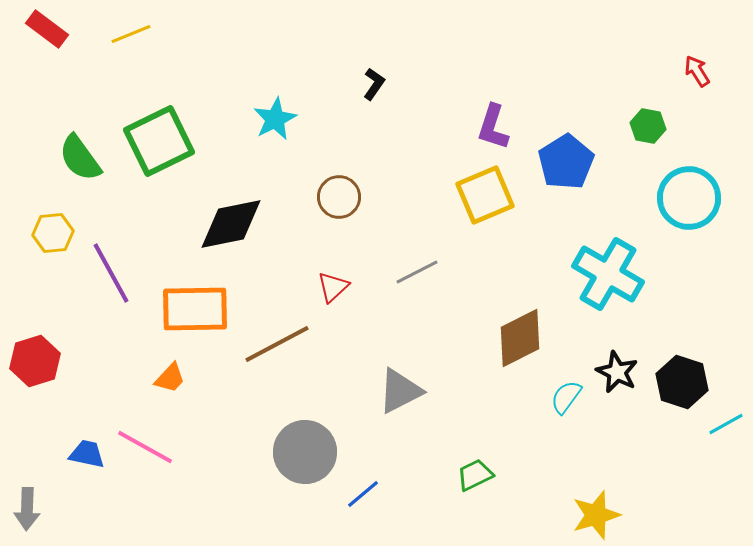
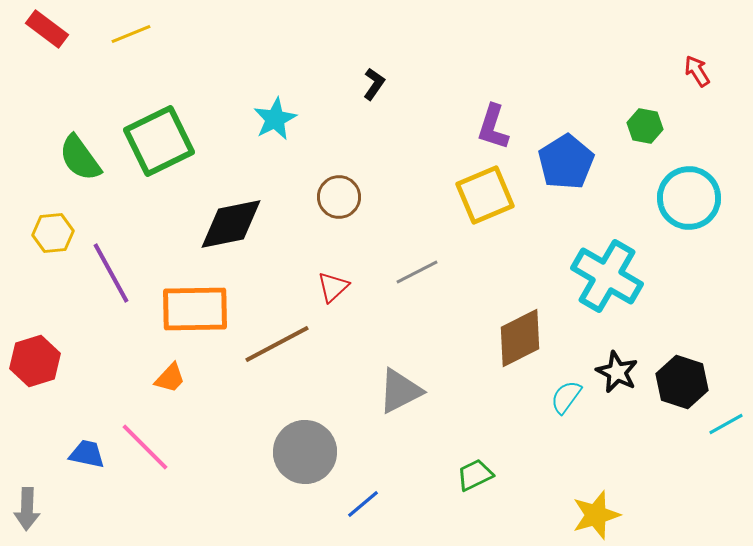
green hexagon: moved 3 px left
cyan cross: moved 1 px left, 2 px down
pink line: rotated 16 degrees clockwise
blue line: moved 10 px down
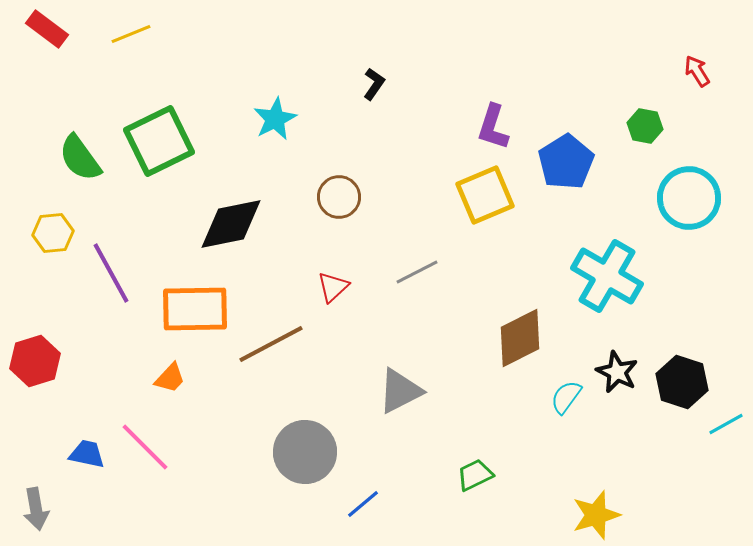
brown line: moved 6 px left
gray arrow: moved 9 px right; rotated 12 degrees counterclockwise
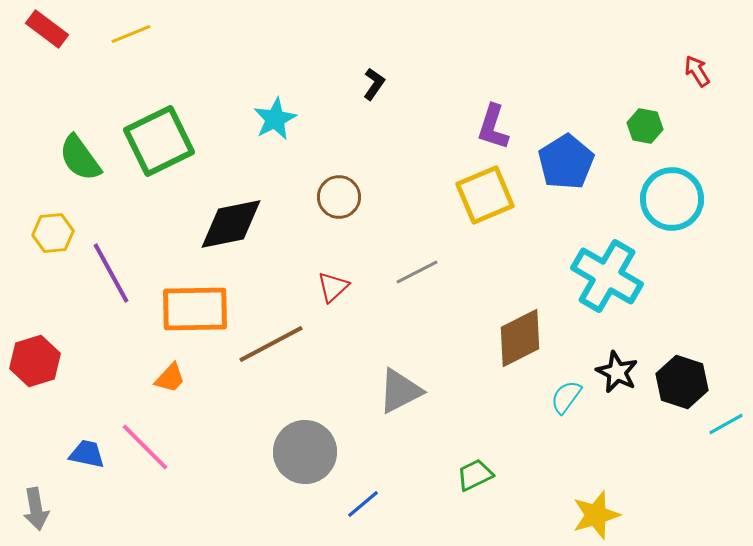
cyan circle: moved 17 px left, 1 px down
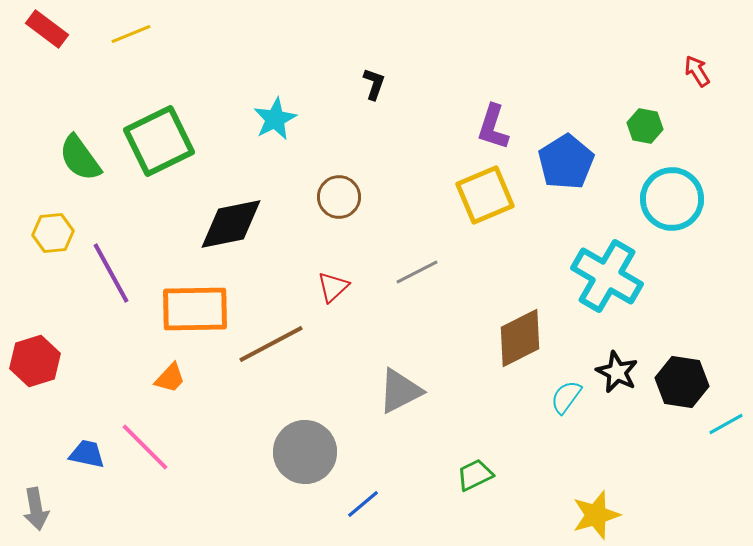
black L-shape: rotated 16 degrees counterclockwise
black hexagon: rotated 9 degrees counterclockwise
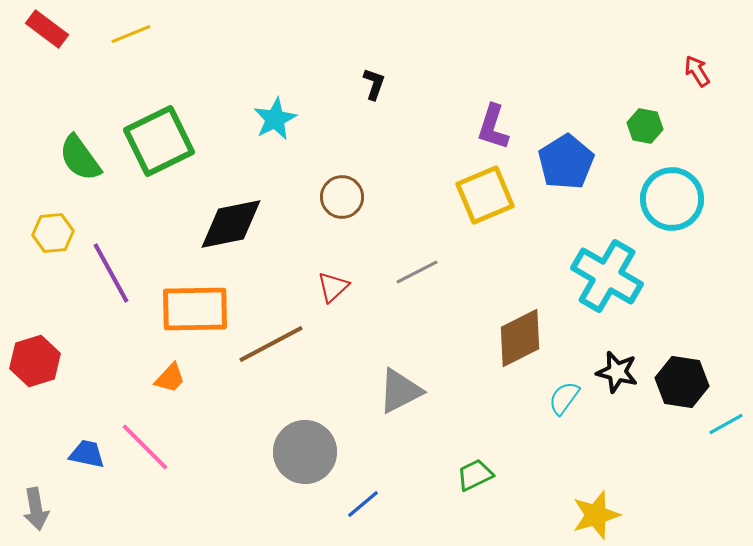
brown circle: moved 3 px right
black star: rotated 12 degrees counterclockwise
cyan semicircle: moved 2 px left, 1 px down
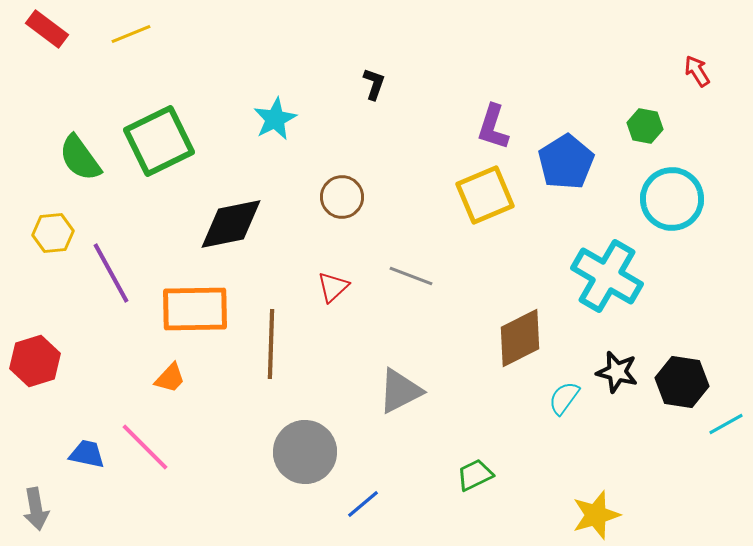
gray line: moved 6 px left, 4 px down; rotated 48 degrees clockwise
brown line: rotated 60 degrees counterclockwise
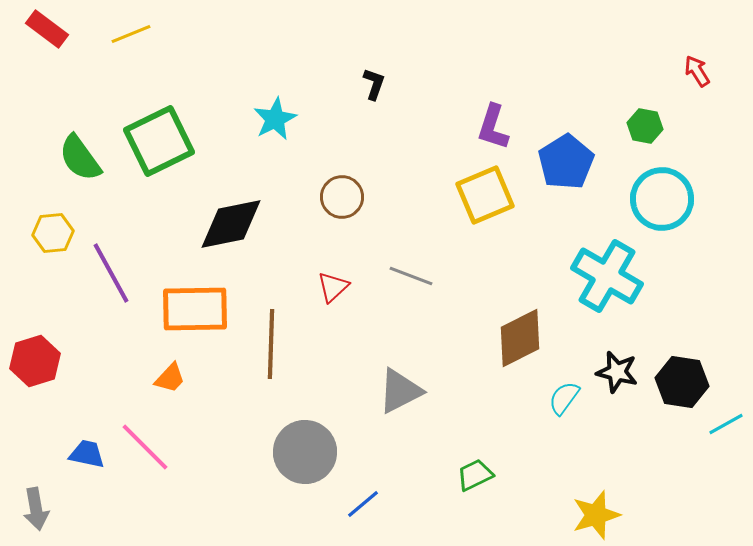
cyan circle: moved 10 px left
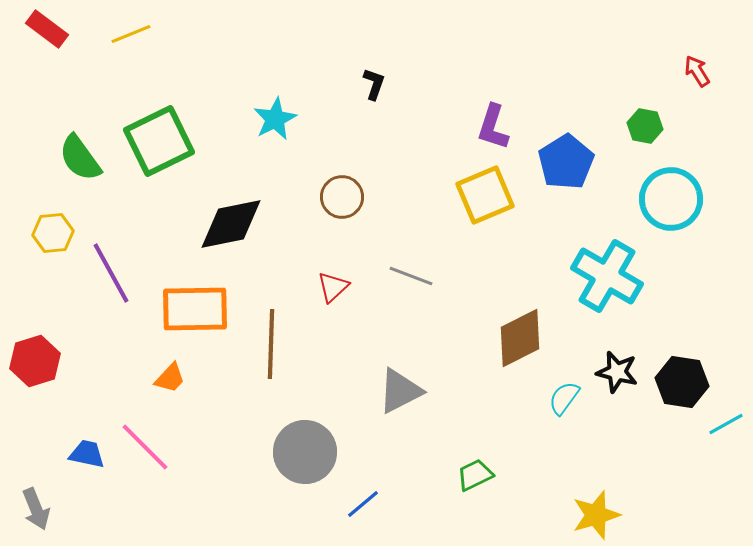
cyan circle: moved 9 px right
gray arrow: rotated 12 degrees counterclockwise
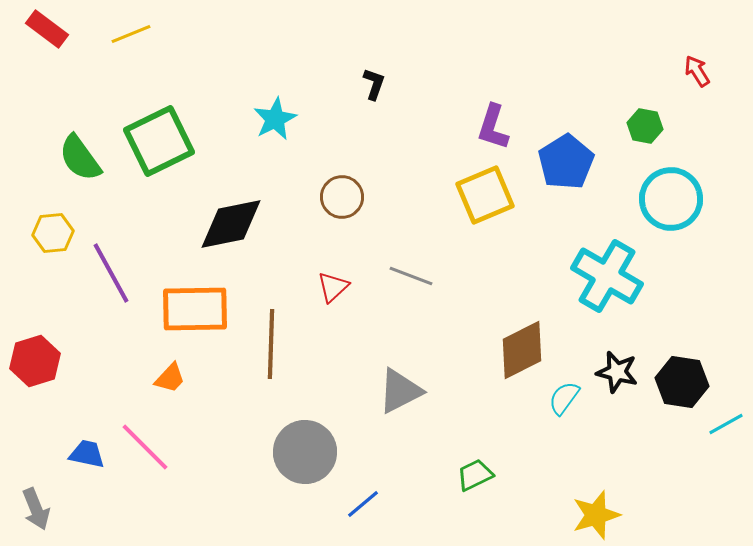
brown diamond: moved 2 px right, 12 px down
